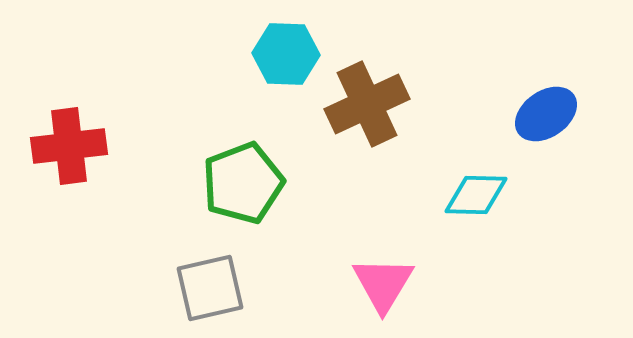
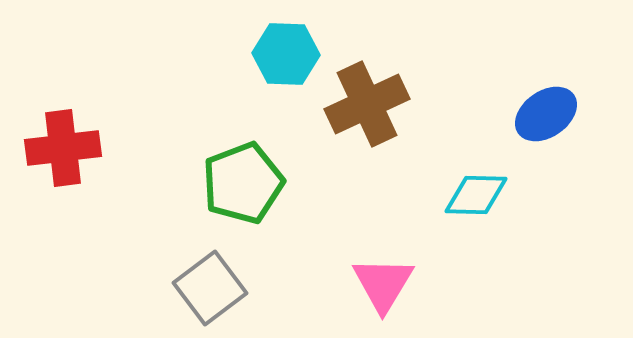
red cross: moved 6 px left, 2 px down
gray square: rotated 24 degrees counterclockwise
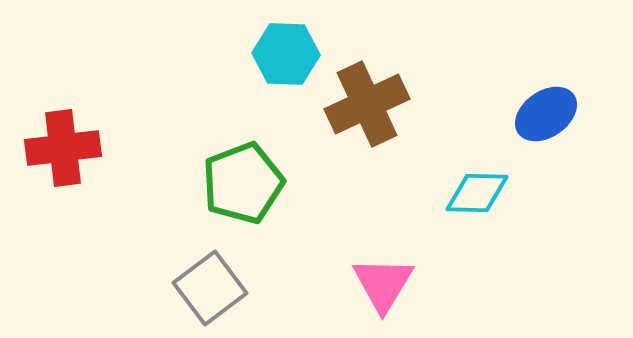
cyan diamond: moved 1 px right, 2 px up
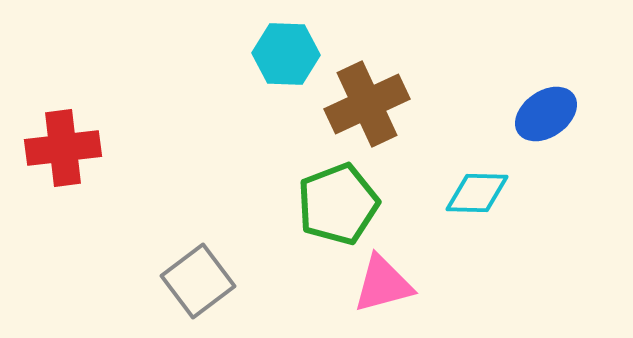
green pentagon: moved 95 px right, 21 px down
pink triangle: rotated 44 degrees clockwise
gray square: moved 12 px left, 7 px up
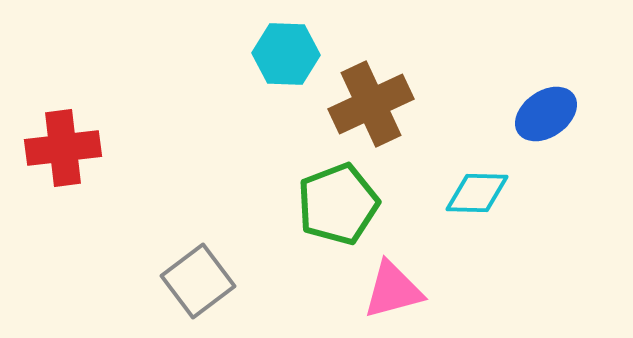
brown cross: moved 4 px right
pink triangle: moved 10 px right, 6 px down
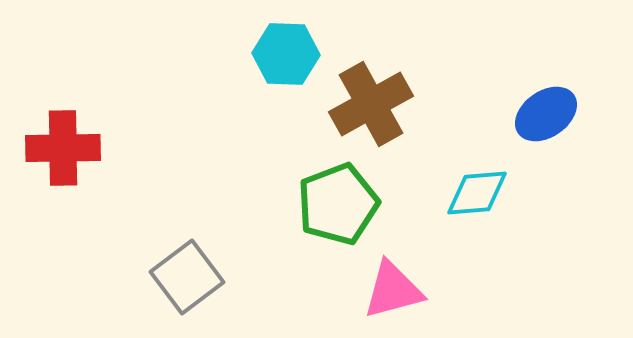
brown cross: rotated 4 degrees counterclockwise
red cross: rotated 6 degrees clockwise
cyan diamond: rotated 6 degrees counterclockwise
gray square: moved 11 px left, 4 px up
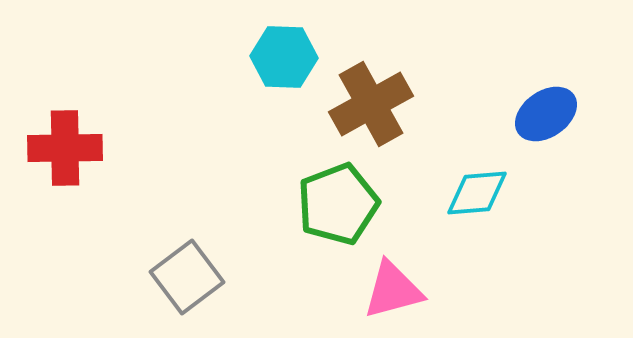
cyan hexagon: moved 2 px left, 3 px down
red cross: moved 2 px right
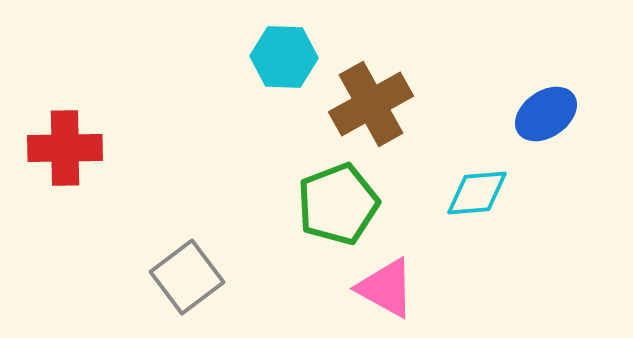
pink triangle: moved 7 px left, 2 px up; rotated 44 degrees clockwise
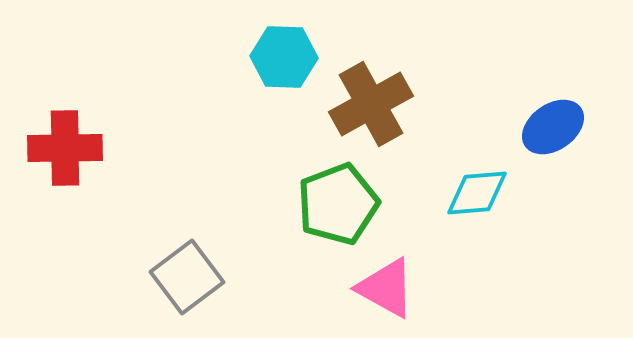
blue ellipse: moved 7 px right, 13 px down
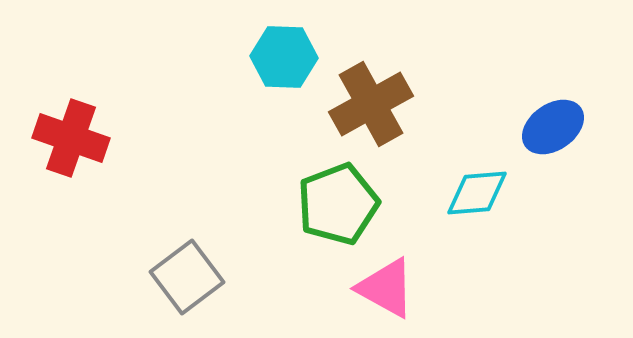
red cross: moved 6 px right, 10 px up; rotated 20 degrees clockwise
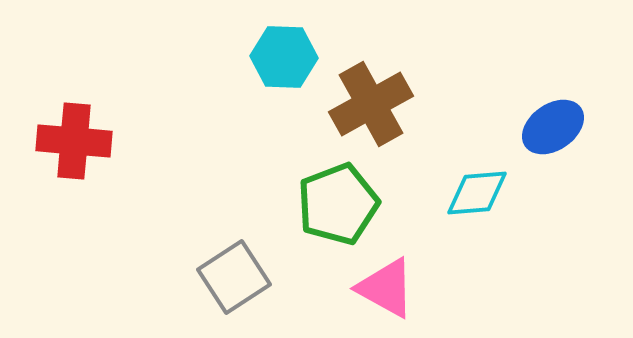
red cross: moved 3 px right, 3 px down; rotated 14 degrees counterclockwise
gray square: moved 47 px right; rotated 4 degrees clockwise
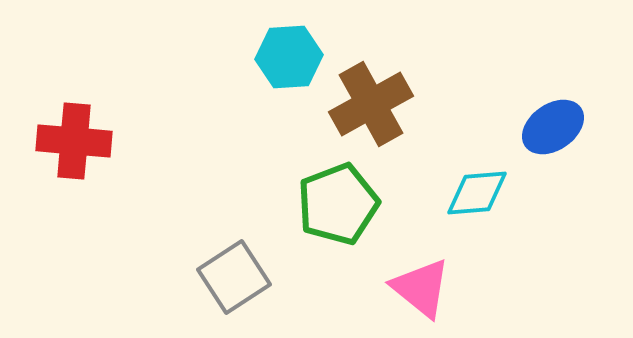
cyan hexagon: moved 5 px right; rotated 6 degrees counterclockwise
pink triangle: moved 35 px right; rotated 10 degrees clockwise
